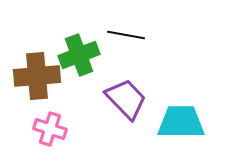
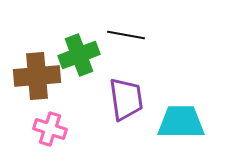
purple trapezoid: rotated 36 degrees clockwise
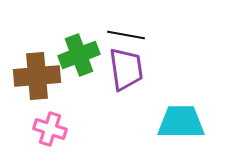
purple trapezoid: moved 30 px up
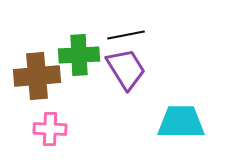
black line: rotated 21 degrees counterclockwise
green cross: rotated 18 degrees clockwise
purple trapezoid: rotated 24 degrees counterclockwise
pink cross: rotated 16 degrees counterclockwise
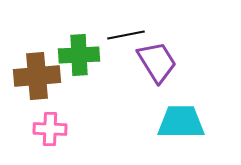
purple trapezoid: moved 31 px right, 7 px up
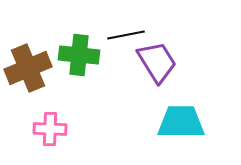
green cross: rotated 9 degrees clockwise
brown cross: moved 9 px left, 8 px up; rotated 18 degrees counterclockwise
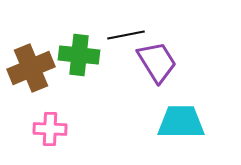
brown cross: moved 3 px right
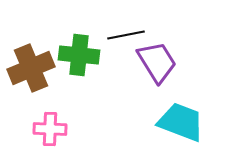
cyan trapezoid: rotated 21 degrees clockwise
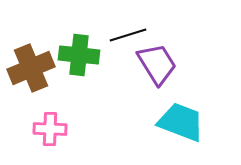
black line: moved 2 px right; rotated 6 degrees counterclockwise
purple trapezoid: moved 2 px down
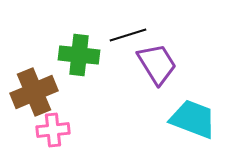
brown cross: moved 3 px right, 24 px down
cyan trapezoid: moved 12 px right, 3 px up
pink cross: moved 3 px right, 1 px down; rotated 8 degrees counterclockwise
